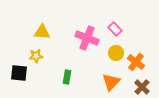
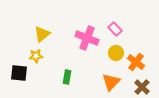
yellow triangle: moved 2 px down; rotated 42 degrees counterclockwise
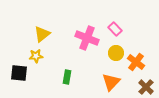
brown cross: moved 4 px right
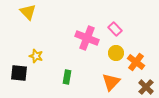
yellow triangle: moved 14 px left, 22 px up; rotated 36 degrees counterclockwise
yellow star: rotated 24 degrees clockwise
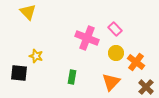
green rectangle: moved 5 px right
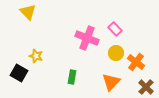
black square: rotated 24 degrees clockwise
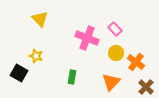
yellow triangle: moved 12 px right, 7 px down
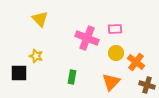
pink rectangle: rotated 48 degrees counterclockwise
black square: rotated 30 degrees counterclockwise
brown cross: moved 1 px right, 2 px up; rotated 28 degrees counterclockwise
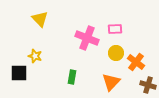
yellow star: moved 1 px left
brown cross: moved 1 px right
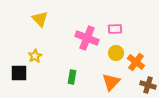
yellow star: rotated 24 degrees clockwise
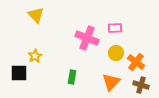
yellow triangle: moved 4 px left, 4 px up
pink rectangle: moved 1 px up
brown cross: moved 7 px left
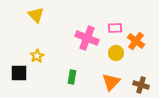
yellow star: moved 2 px right
orange cross: moved 21 px up
